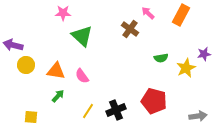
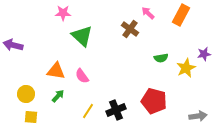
yellow circle: moved 29 px down
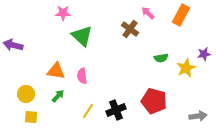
pink semicircle: rotated 28 degrees clockwise
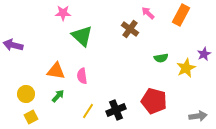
purple star: rotated 16 degrees counterclockwise
yellow square: rotated 32 degrees counterclockwise
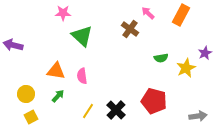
purple star: moved 1 px right, 1 px up
black cross: rotated 24 degrees counterclockwise
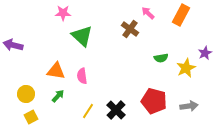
gray arrow: moved 9 px left, 10 px up
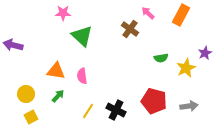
black cross: rotated 18 degrees counterclockwise
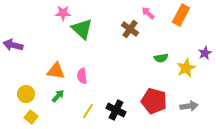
green triangle: moved 7 px up
yellow square: rotated 24 degrees counterclockwise
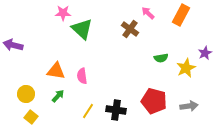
black cross: rotated 18 degrees counterclockwise
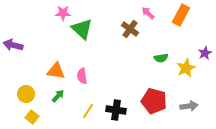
yellow square: moved 1 px right
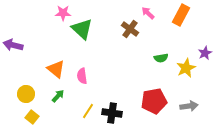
orange triangle: moved 2 px up; rotated 30 degrees clockwise
red pentagon: rotated 25 degrees counterclockwise
black cross: moved 4 px left, 3 px down
